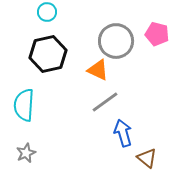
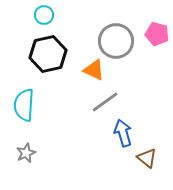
cyan circle: moved 3 px left, 3 px down
orange triangle: moved 4 px left
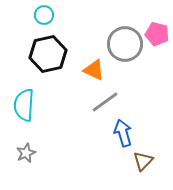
gray circle: moved 9 px right, 3 px down
brown triangle: moved 4 px left, 3 px down; rotated 35 degrees clockwise
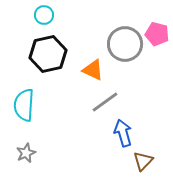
orange triangle: moved 1 px left
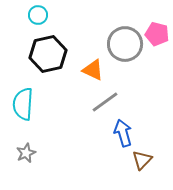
cyan circle: moved 6 px left
cyan semicircle: moved 1 px left, 1 px up
brown triangle: moved 1 px left, 1 px up
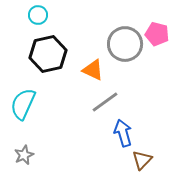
cyan semicircle: rotated 20 degrees clockwise
gray star: moved 2 px left, 2 px down
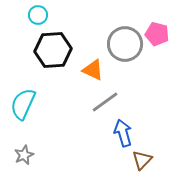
black hexagon: moved 5 px right, 4 px up; rotated 9 degrees clockwise
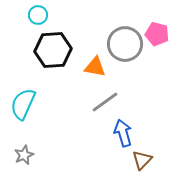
orange triangle: moved 2 px right, 3 px up; rotated 15 degrees counterclockwise
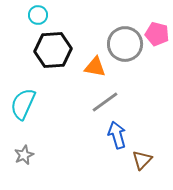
blue arrow: moved 6 px left, 2 px down
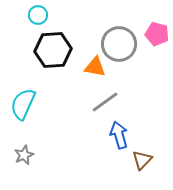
gray circle: moved 6 px left
blue arrow: moved 2 px right
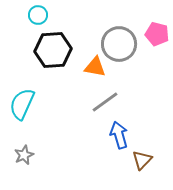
cyan semicircle: moved 1 px left
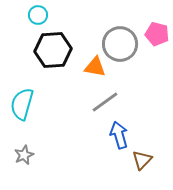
gray circle: moved 1 px right
cyan semicircle: rotated 8 degrees counterclockwise
